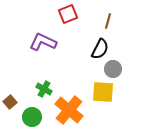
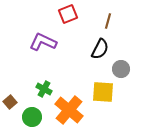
gray circle: moved 8 px right
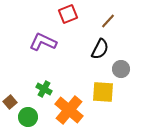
brown line: rotated 28 degrees clockwise
green circle: moved 4 px left
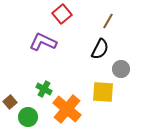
red square: moved 6 px left; rotated 18 degrees counterclockwise
brown line: rotated 14 degrees counterclockwise
orange cross: moved 2 px left, 1 px up
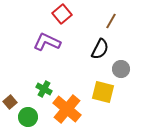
brown line: moved 3 px right
purple L-shape: moved 4 px right
yellow square: rotated 10 degrees clockwise
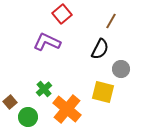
green cross: rotated 21 degrees clockwise
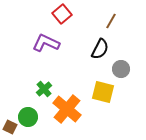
purple L-shape: moved 1 px left, 1 px down
brown square: moved 25 px down; rotated 24 degrees counterclockwise
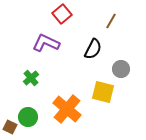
black semicircle: moved 7 px left
green cross: moved 13 px left, 11 px up
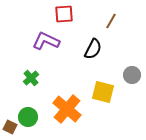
red square: moved 2 px right; rotated 36 degrees clockwise
purple L-shape: moved 2 px up
gray circle: moved 11 px right, 6 px down
